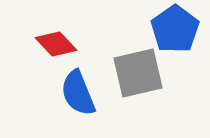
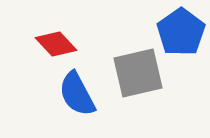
blue pentagon: moved 6 px right, 3 px down
blue semicircle: moved 1 px left, 1 px down; rotated 6 degrees counterclockwise
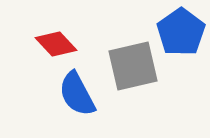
gray square: moved 5 px left, 7 px up
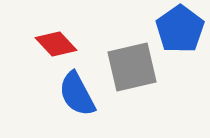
blue pentagon: moved 1 px left, 3 px up
gray square: moved 1 px left, 1 px down
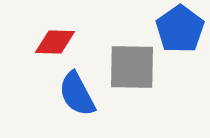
red diamond: moved 1 px left, 2 px up; rotated 45 degrees counterclockwise
gray square: rotated 14 degrees clockwise
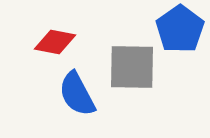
red diamond: rotated 9 degrees clockwise
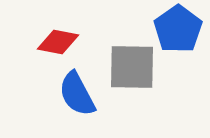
blue pentagon: moved 2 px left
red diamond: moved 3 px right
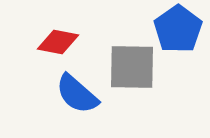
blue semicircle: rotated 21 degrees counterclockwise
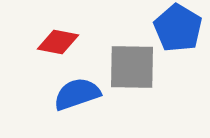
blue pentagon: moved 1 px up; rotated 6 degrees counterclockwise
blue semicircle: rotated 120 degrees clockwise
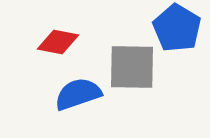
blue pentagon: moved 1 px left
blue semicircle: moved 1 px right
